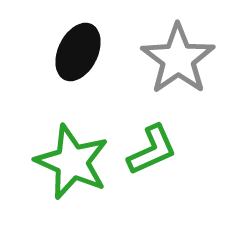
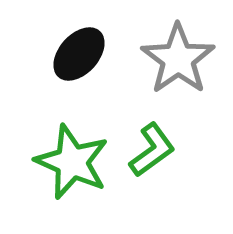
black ellipse: moved 1 px right, 2 px down; rotated 16 degrees clockwise
green L-shape: rotated 12 degrees counterclockwise
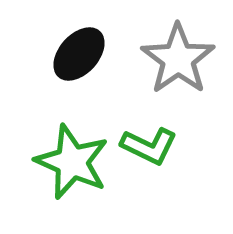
green L-shape: moved 3 px left, 4 px up; rotated 62 degrees clockwise
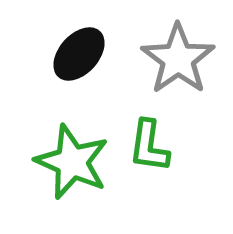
green L-shape: rotated 72 degrees clockwise
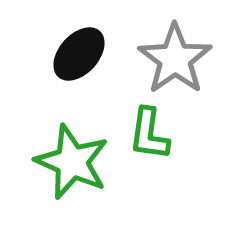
gray star: moved 3 px left
green L-shape: moved 12 px up
